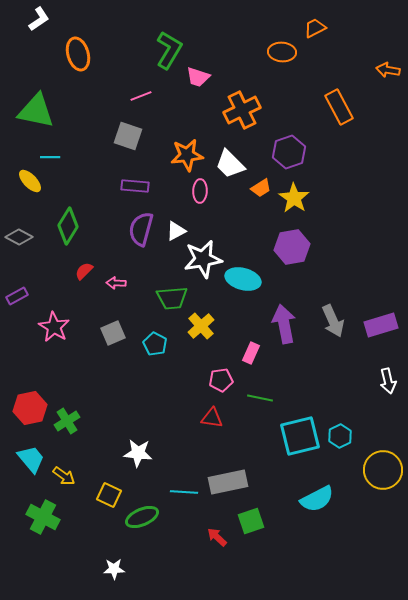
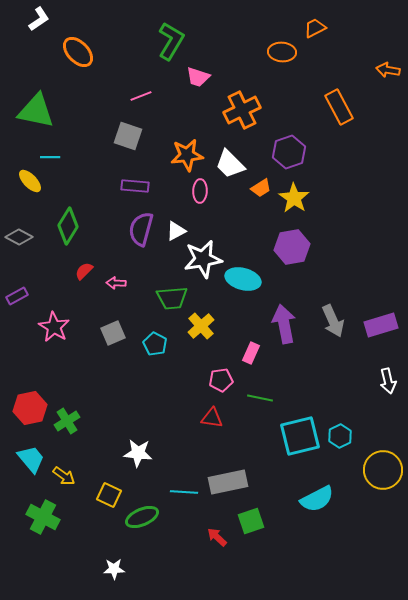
green L-shape at (169, 50): moved 2 px right, 9 px up
orange ellipse at (78, 54): moved 2 px up; rotated 28 degrees counterclockwise
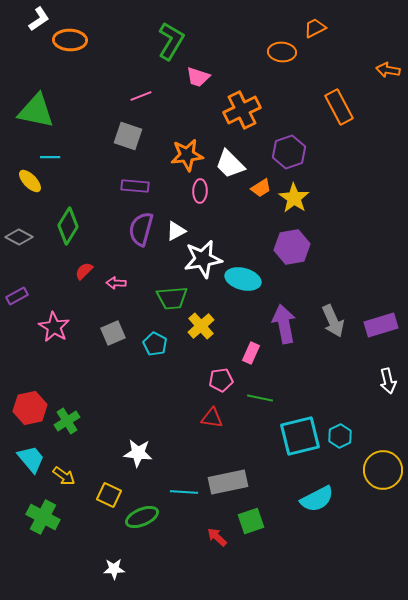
orange ellipse at (78, 52): moved 8 px left, 12 px up; rotated 44 degrees counterclockwise
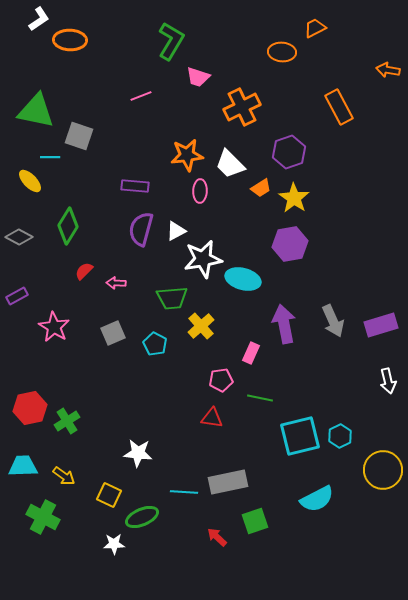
orange cross at (242, 110): moved 3 px up
gray square at (128, 136): moved 49 px left
purple hexagon at (292, 247): moved 2 px left, 3 px up
cyan trapezoid at (31, 459): moved 8 px left, 7 px down; rotated 52 degrees counterclockwise
green square at (251, 521): moved 4 px right
white star at (114, 569): moved 25 px up
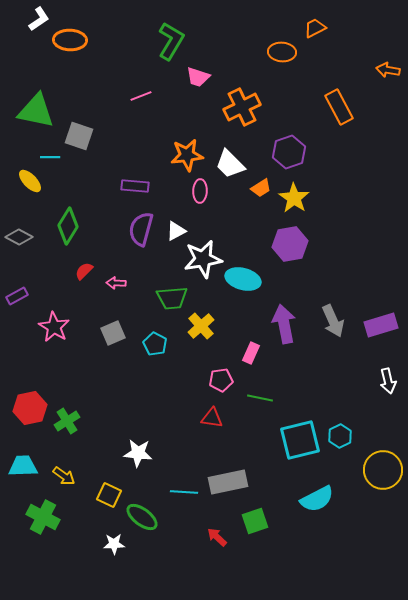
cyan square at (300, 436): moved 4 px down
green ellipse at (142, 517): rotated 60 degrees clockwise
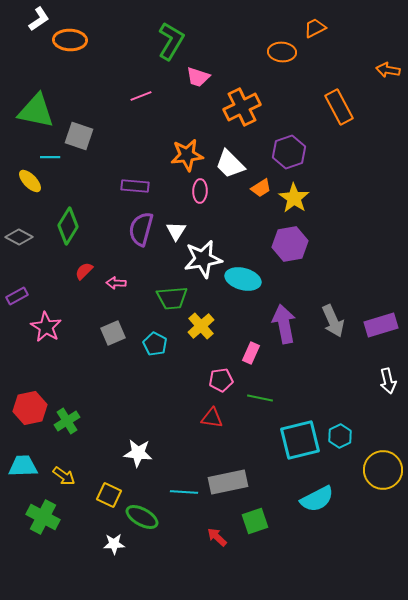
white triangle at (176, 231): rotated 30 degrees counterclockwise
pink star at (54, 327): moved 8 px left
green ellipse at (142, 517): rotated 8 degrees counterclockwise
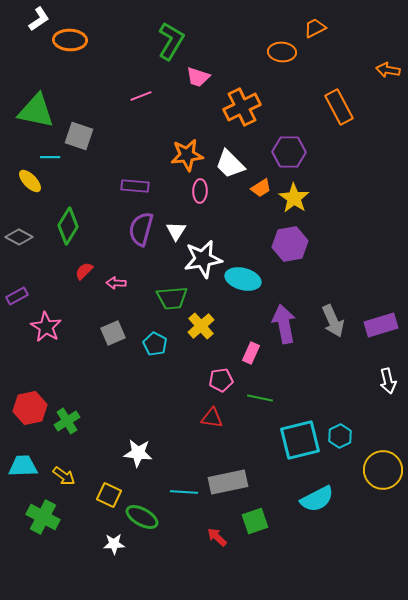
purple hexagon at (289, 152): rotated 20 degrees clockwise
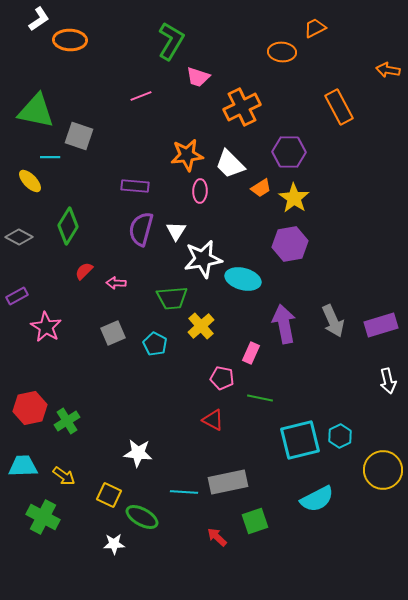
pink pentagon at (221, 380): moved 1 px right, 2 px up; rotated 20 degrees clockwise
red triangle at (212, 418): moved 1 px right, 2 px down; rotated 20 degrees clockwise
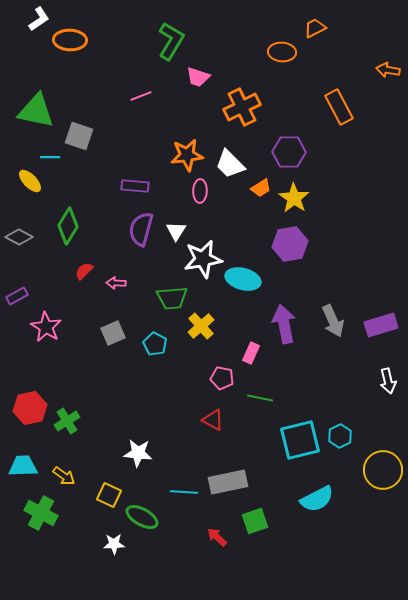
green cross at (43, 517): moved 2 px left, 4 px up
